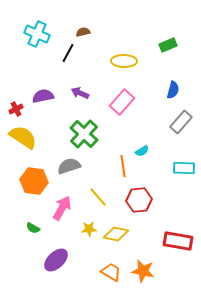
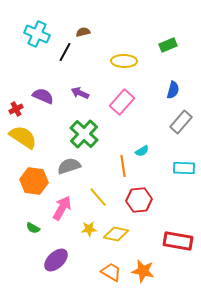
black line: moved 3 px left, 1 px up
purple semicircle: rotated 35 degrees clockwise
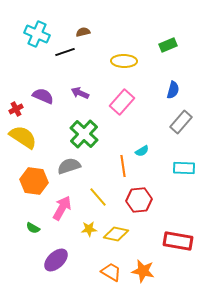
black line: rotated 42 degrees clockwise
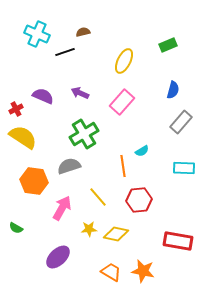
yellow ellipse: rotated 65 degrees counterclockwise
green cross: rotated 16 degrees clockwise
green semicircle: moved 17 px left
purple ellipse: moved 2 px right, 3 px up
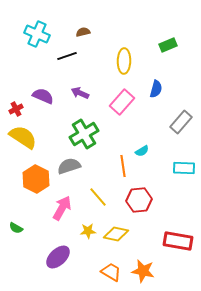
black line: moved 2 px right, 4 px down
yellow ellipse: rotated 25 degrees counterclockwise
blue semicircle: moved 17 px left, 1 px up
orange hexagon: moved 2 px right, 2 px up; rotated 20 degrees clockwise
yellow star: moved 1 px left, 2 px down
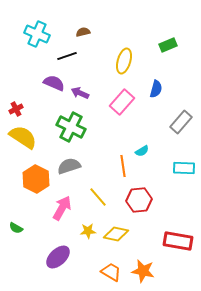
yellow ellipse: rotated 15 degrees clockwise
purple semicircle: moved 11 px right, 13 px up
green cross: moved 13 px left, 7 px up; rotated 32 degrees counterclockwise
